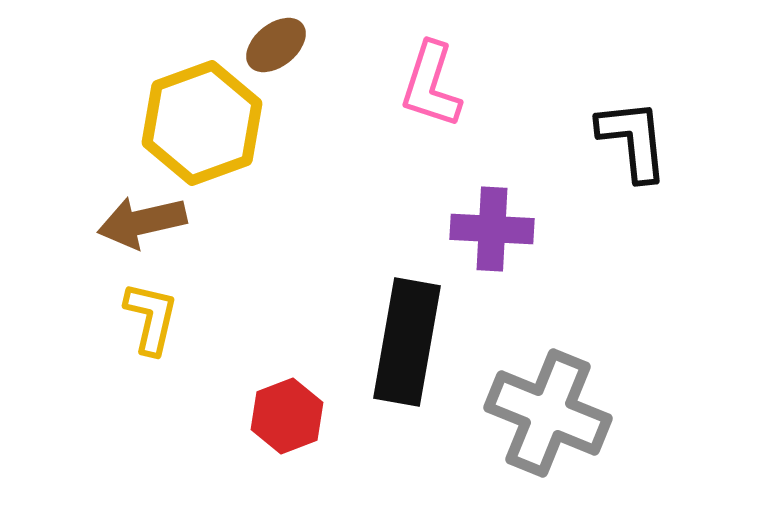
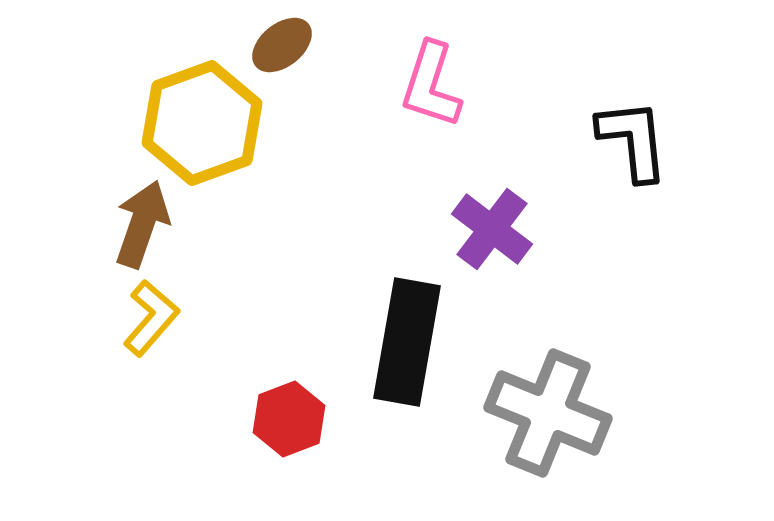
brown ellipse: moved 6 px right
brown arrow: moved 2 px down; rotated 122 degrees clockwise
purple cross: rotated 34 degrees clockwise
yellow L-shape: rotated 28 degrees clockwise
red hexagon: moved 2 px right, 3 px down
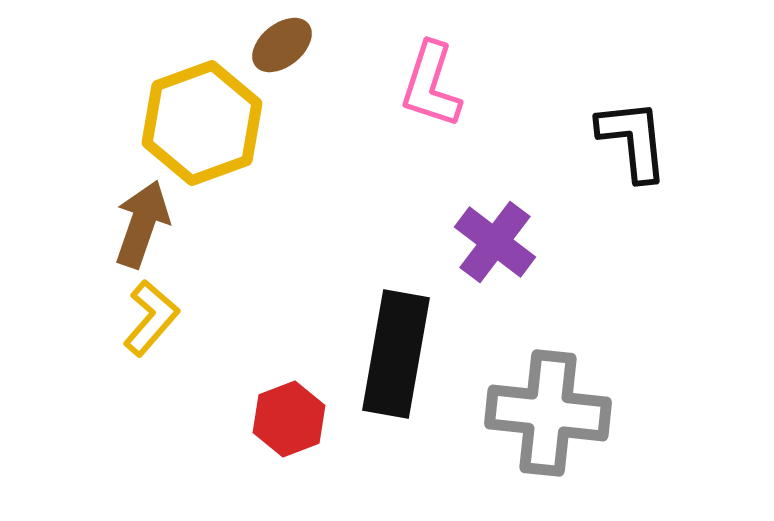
purple cross: moved 3 px right, 13 px down
black rectangle: moved 11 px left, 12 px down
gray cross: rotated 16 degrees counterclockwise
